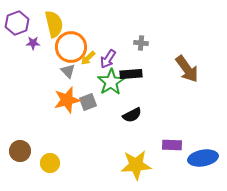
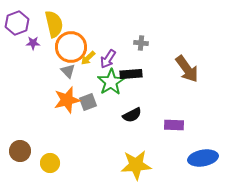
purple rectangle: moved 2 px right, 20 px up
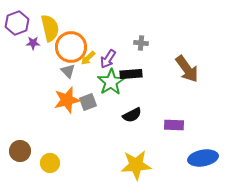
yellow semicircle: moved 4 px left, 4 px down
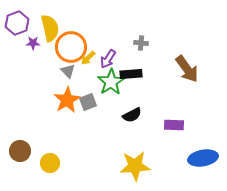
orange star: rotated 16 degrees counterclockwise
yellow star: moved 1 px left, 1 px down
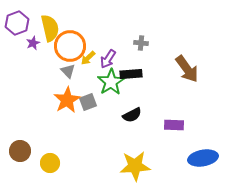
purple star: rotated 24 degrees counterclockwise
orange circle: moved 1 px left, 1 px up
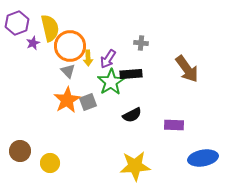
yellow arrow: rotated 49 degrees counterclockwise
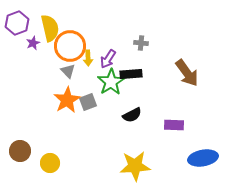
brown arrow: moved 4 px down
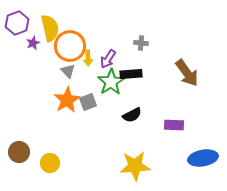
brown circle: moved 1 px left, 1 px down
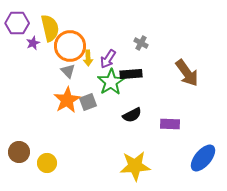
purple hexagon: rotated 20 degrees clockwise
gray cross: rotated 24 degrees clockwise
purple rectangle: moved 4 px left, 1 px up
blue ellipse: rotated 40 degrees counterclockwise
yellow circle: moved 3 px left
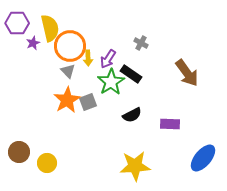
black rectangle: rotated 40 degrees clockwise
